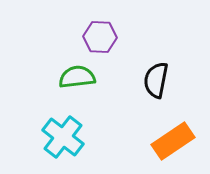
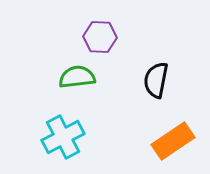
cyan cross: rotated 24 degrees clockwise
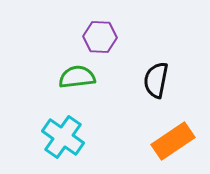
cyan cross: rotated 27 degrees counterclockwise
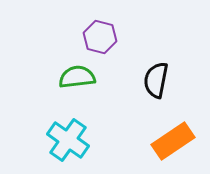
purple hexagon: rotated 12 degrees clockwise
cyan cross: moved 5 px right, 3 px down
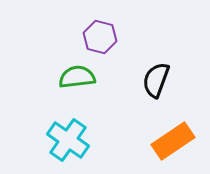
black semicircle: rotated 9 degrees clockwise
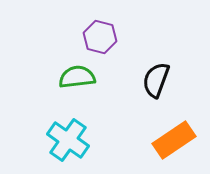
orange rectangle: moved 1 px right, 1 px up
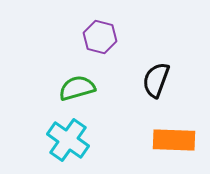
green semicircle: moved 11 px down; rotated 9 degrees counterclockwise
orange rectangle: rotated 36 degrees clockwise
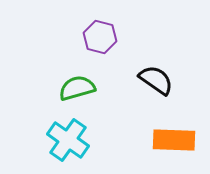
black semicircle: rotated 105 degrees clockwise
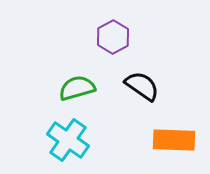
purple hexagon: moved 13 px right; rotated 16 degrees clockwise
black semicircle: moved 14 px left, 6 px down
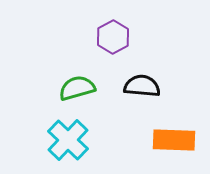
black semicircle: rotated 30 degrees counterclockwise
cyan cross: rotated 9 degrees clockwise
